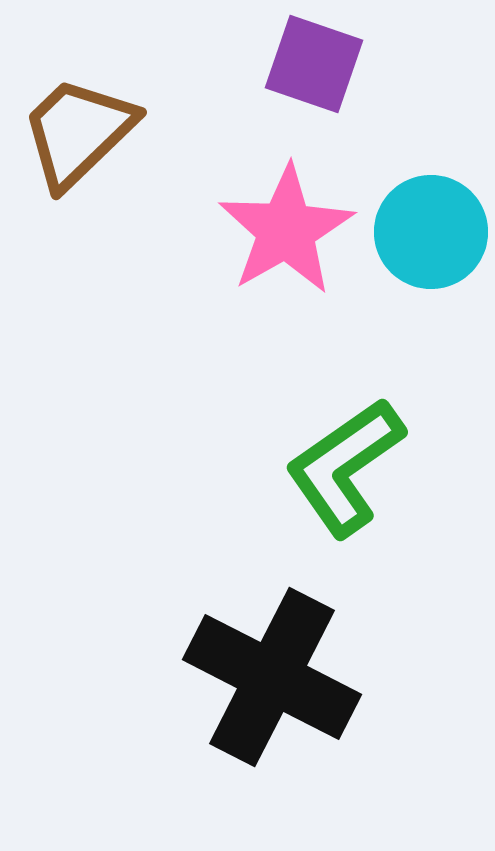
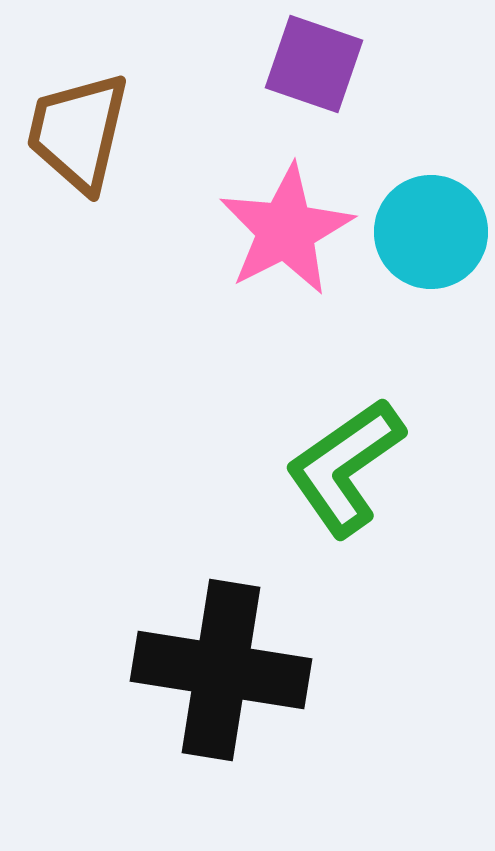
brown trapezoid: rotated 33 degrees counterclockwise
pink star: rotated 3 degrees clockwise
black cross: moved 51 px left, 7 px up; rotated 18 degrees counterclockwise
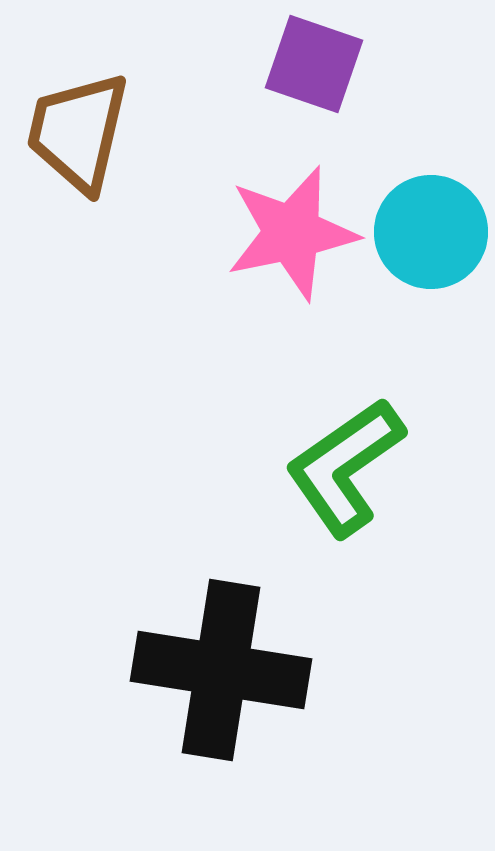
pink star: moved 6 px right, 3 px down; rotated 15 degrees clockwise
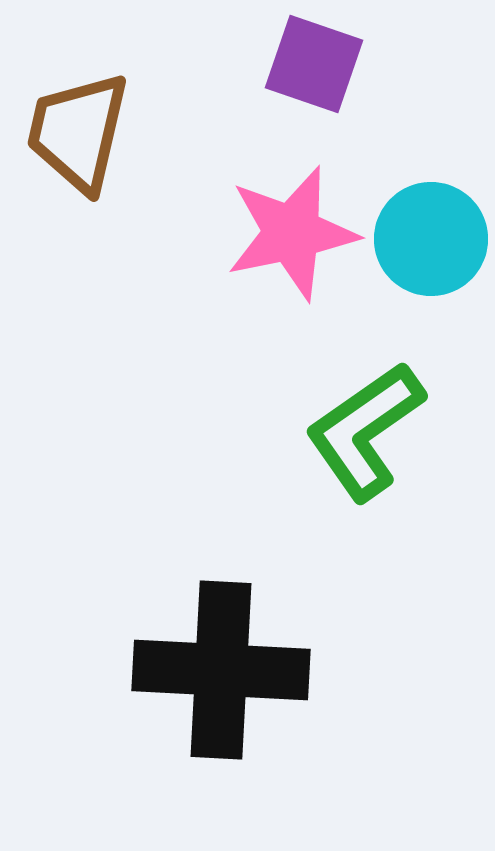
cyan circle: moved 7 px down
green L-shape: moved 20 px right, 36 px up
black cross: rotated 6 degrees counterclockwise
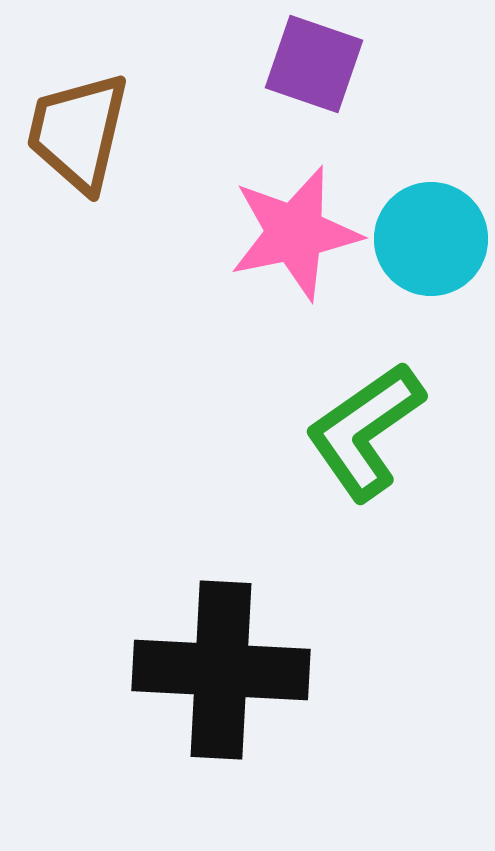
pink star: moved 3 px right
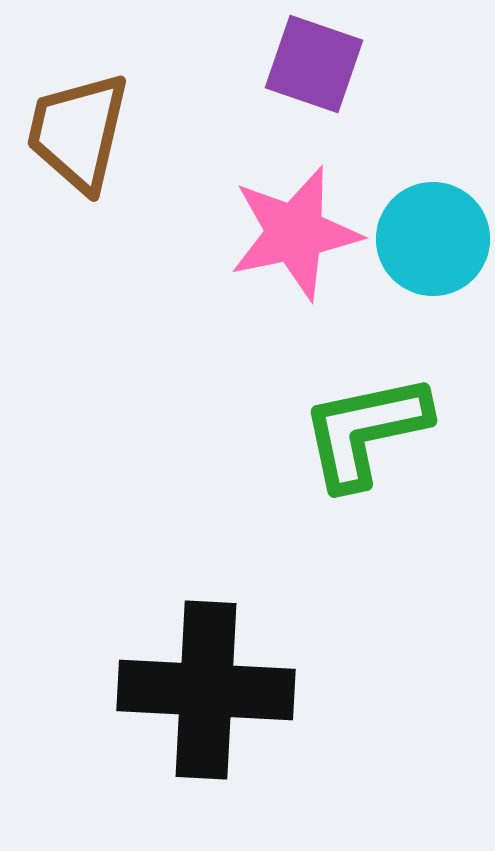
cyan circle: moved 2 px right
green L-shape: rotated 23 degrees clockwise
black cross: moved 15 px left, 20 px down
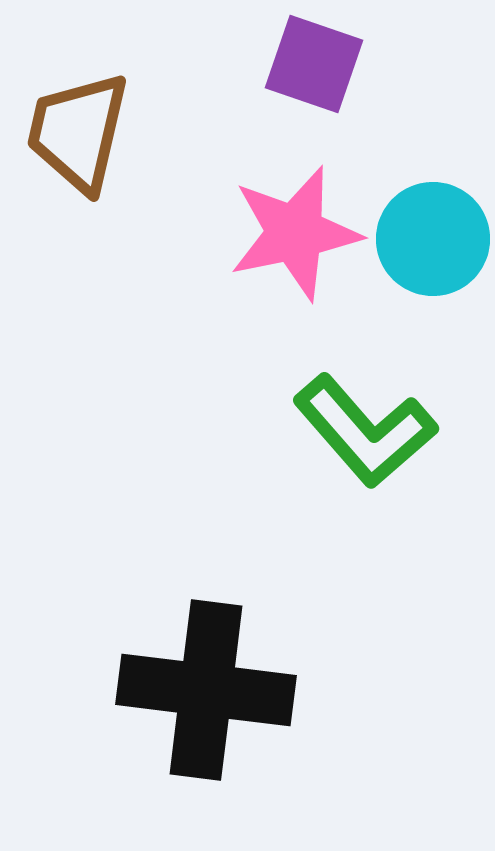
green L-shape: rotated 119 degrees counterclockwise
black cross: rotated 4 degrees clockwise
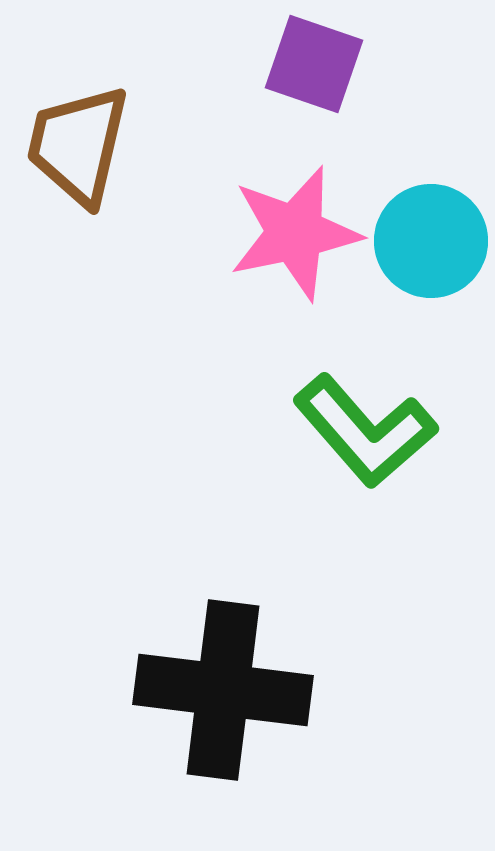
brown trapezoid: moved 13 px down
cyan circle: moved 2 px left, 2 px down
black cross: moved 17 px right
